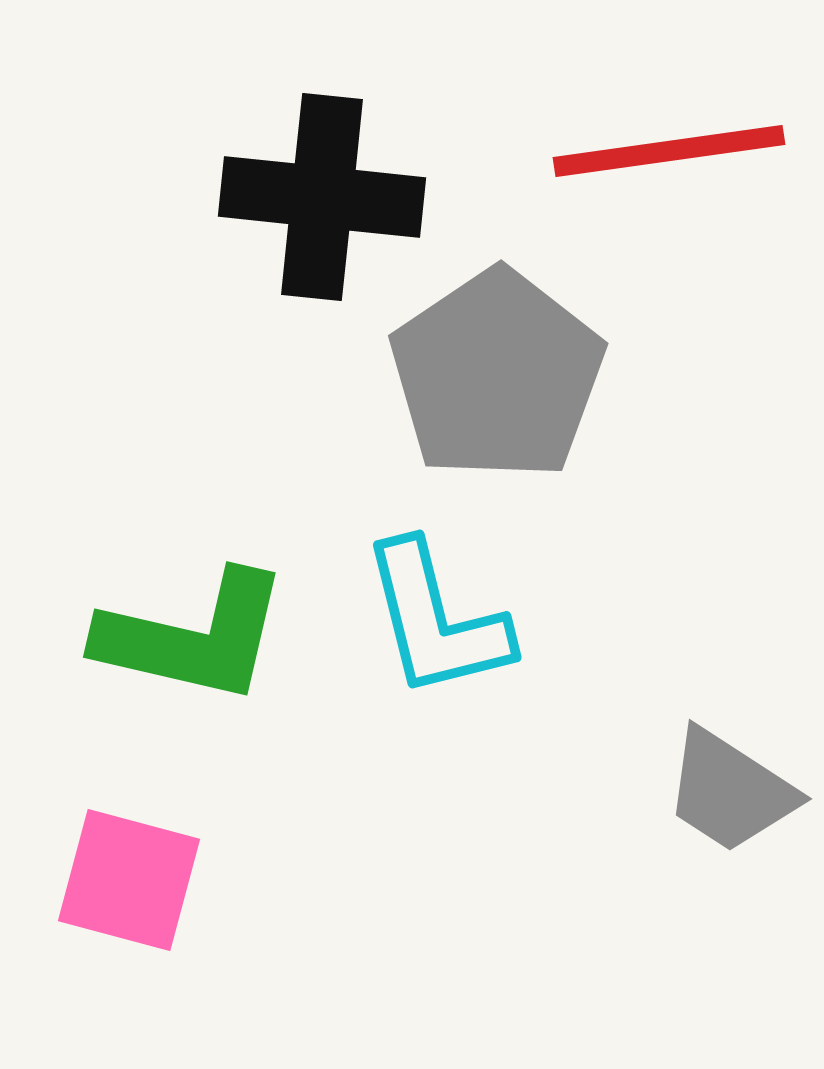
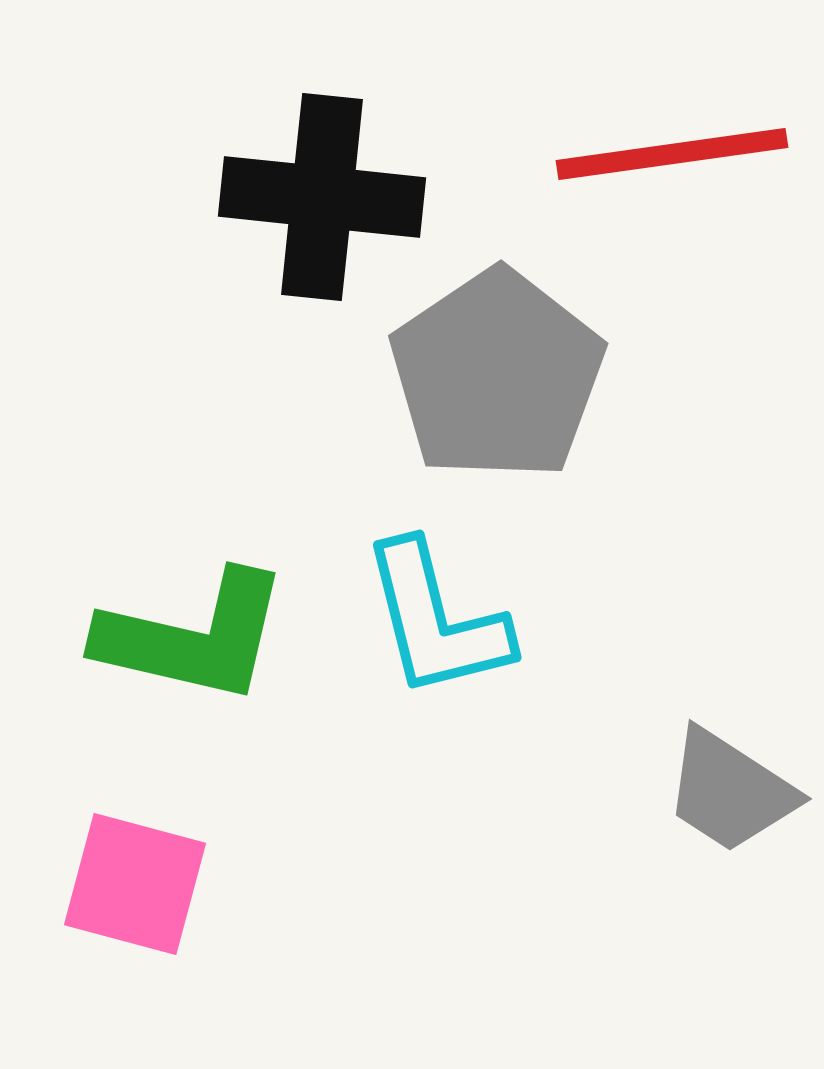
red line: moved 3 px right, 3 px down
pink square: moved 6 px right, 4 px down
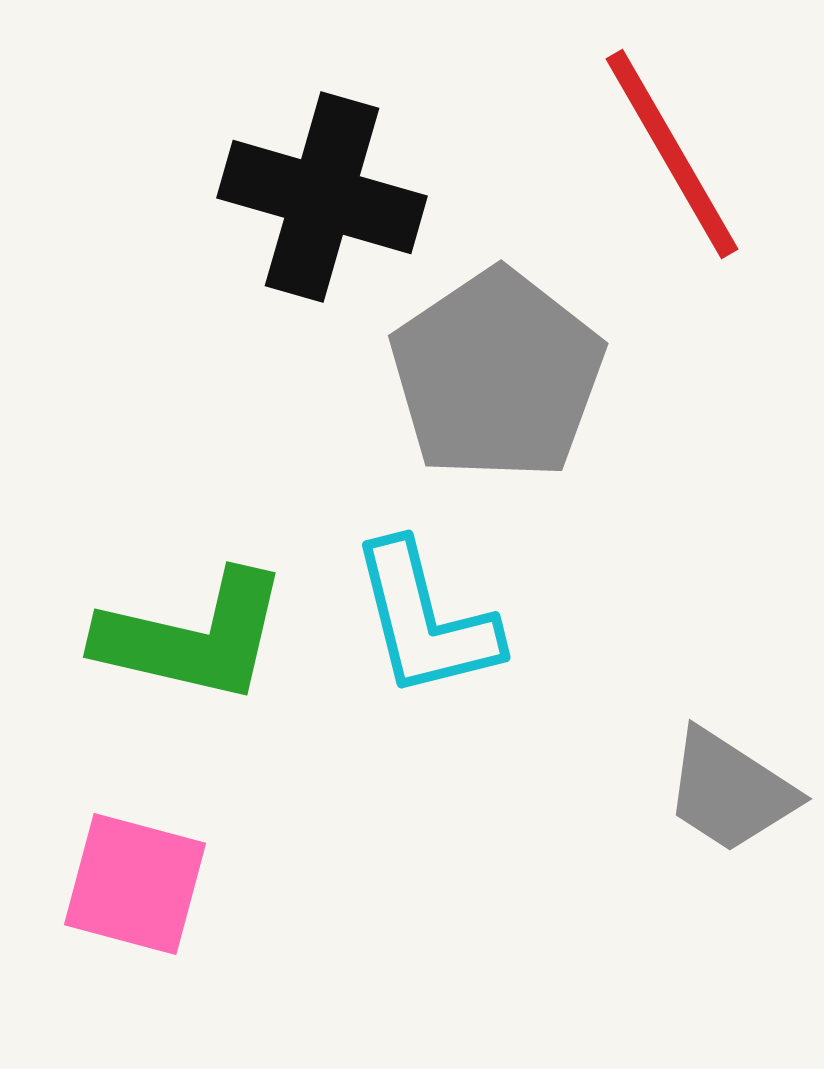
red line: rotated 68 degrees clockwise
black cross: rotated 10 degrees clockwise
cyan L-shape: moved 11 px left
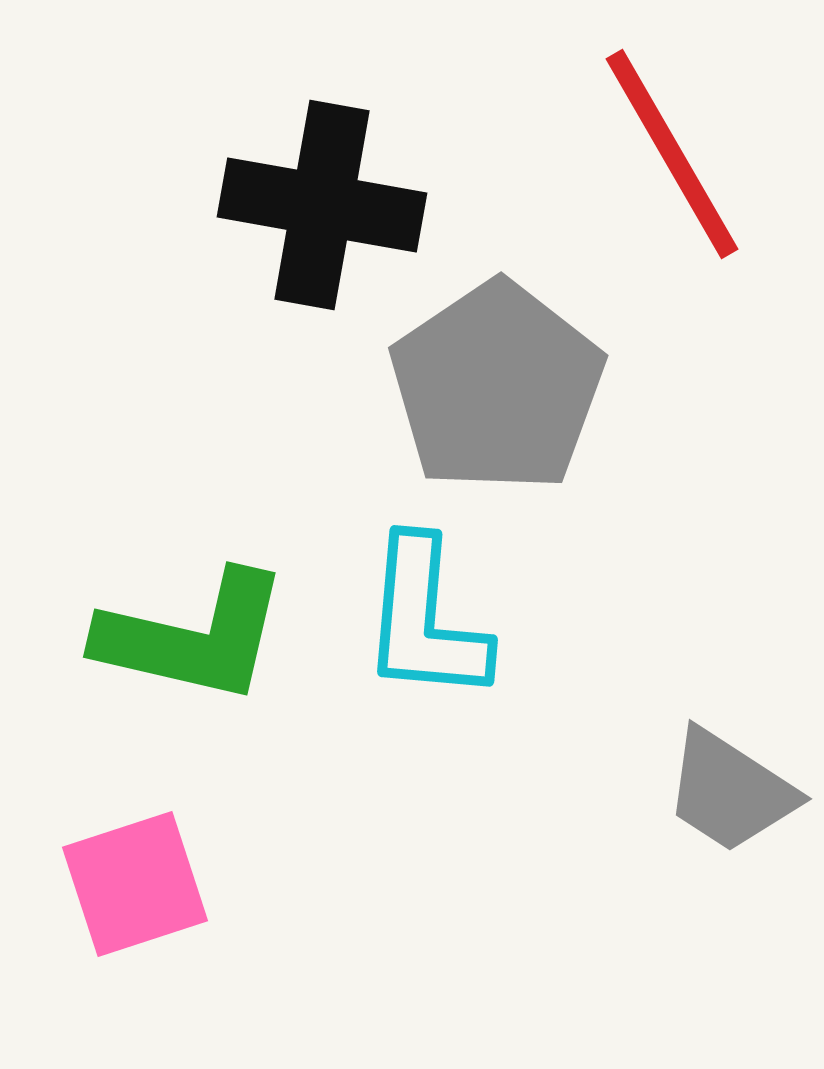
black cross: moved 8 px down; rotated 6 degrees counterclockwise
gray pentagon: moved 12 px down
cyan L-shape: rotated 19 degrees clockwise
pink square: rotated 33 degrees counterclockwise
